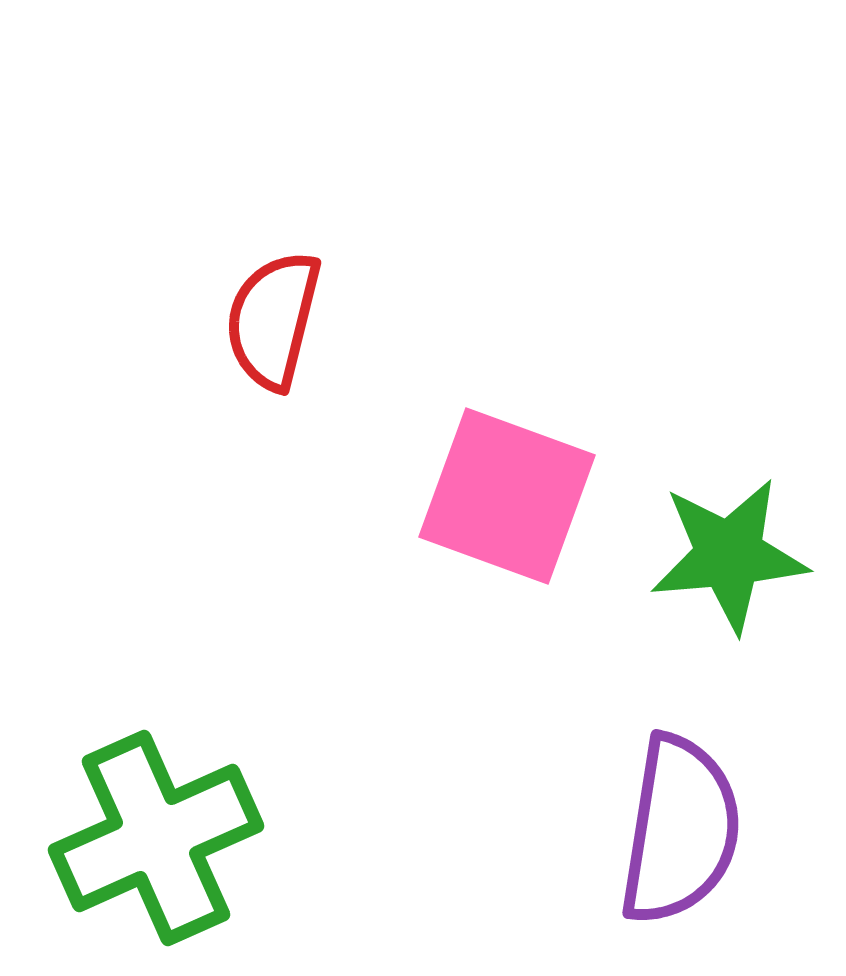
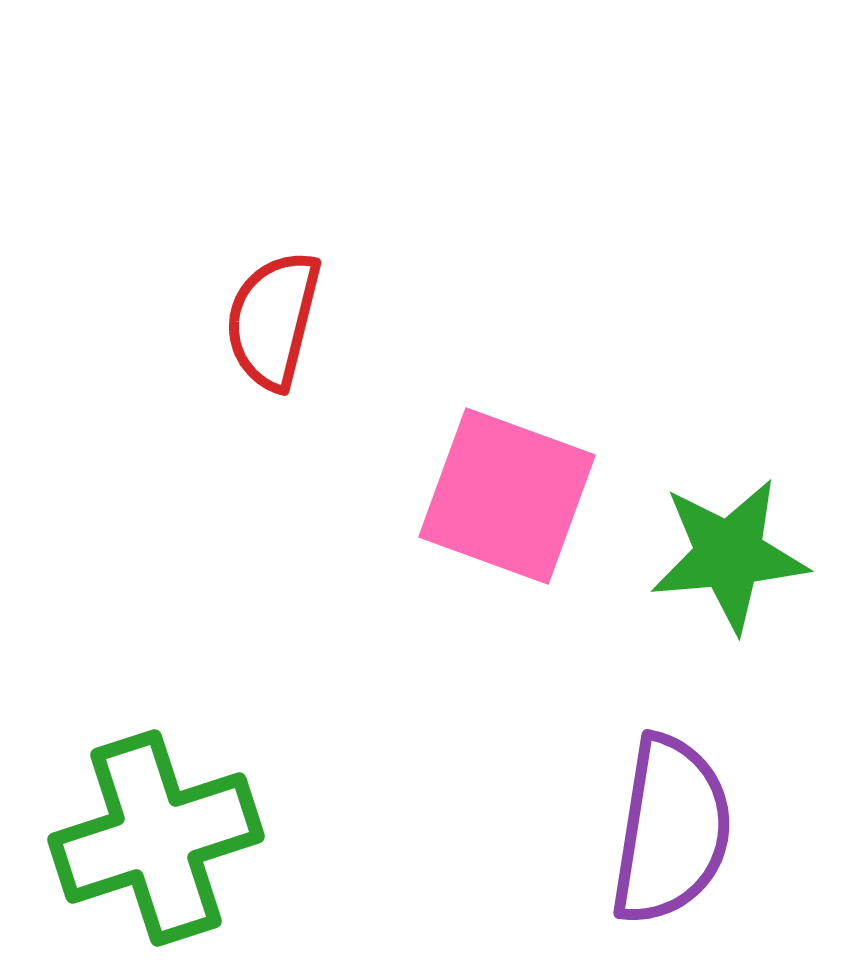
purple semicircle: moved 9 px left
green cross: rotated 6 degrees clockwise
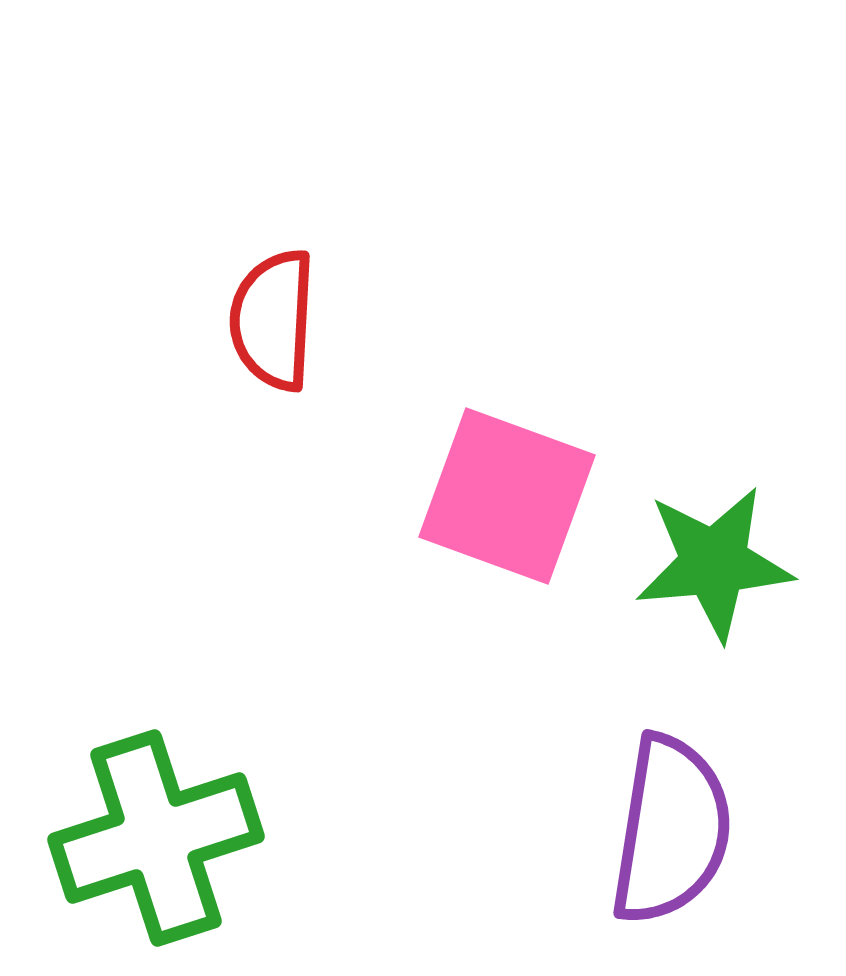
red semicircle: rotated 11 degrees counterclockwise
green star: moved 15 px left, 8 px down
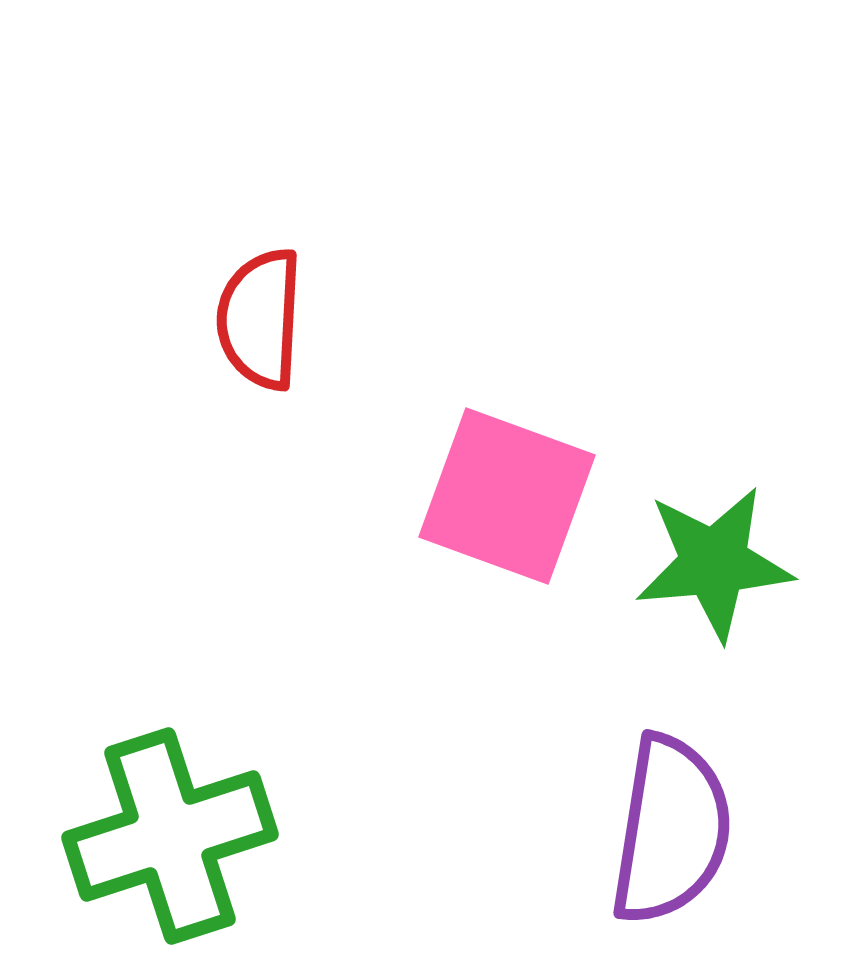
red semicircle: moved 13 px left, 1 px up
green cross: moved 14 px right, 2 px up
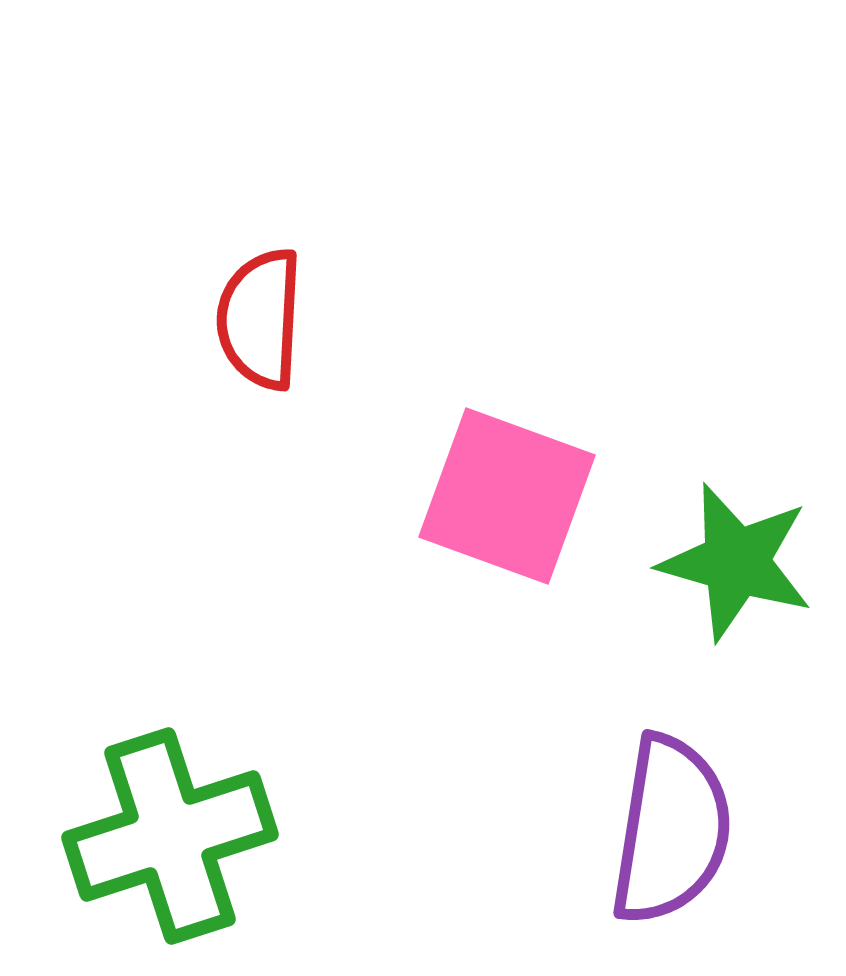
green star: moved 22 px right, 1 px up; rotated 21 degrees clockwise
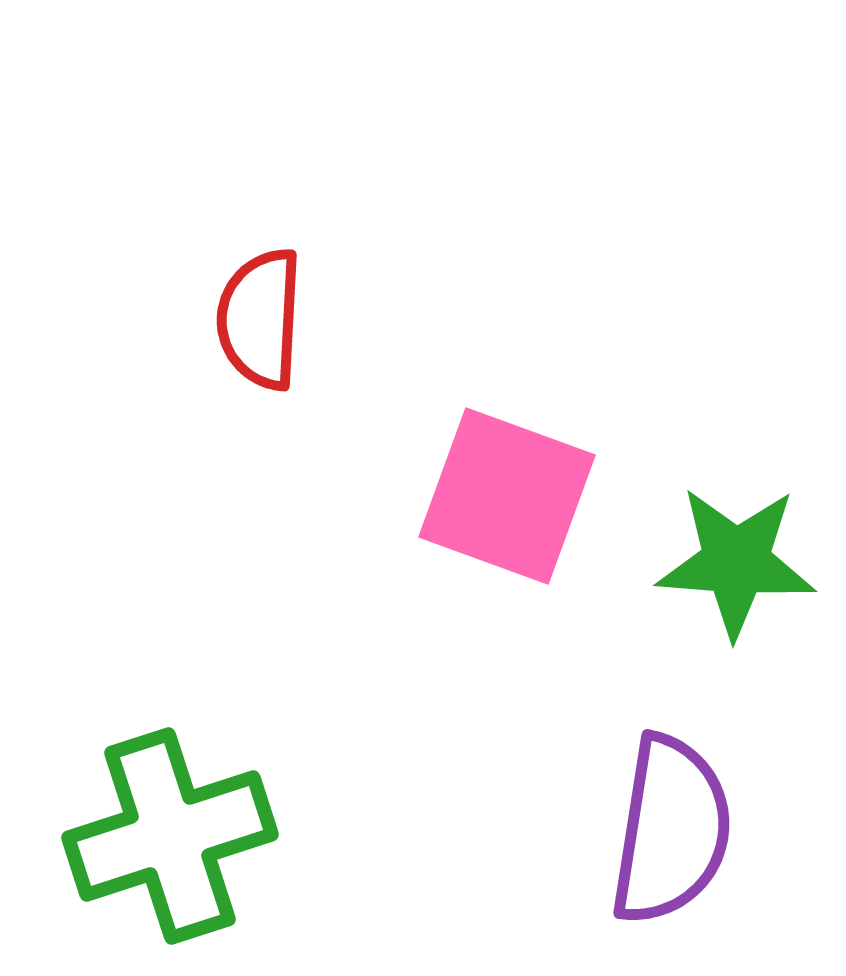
green star: rotated 12 degrees counterclockwise
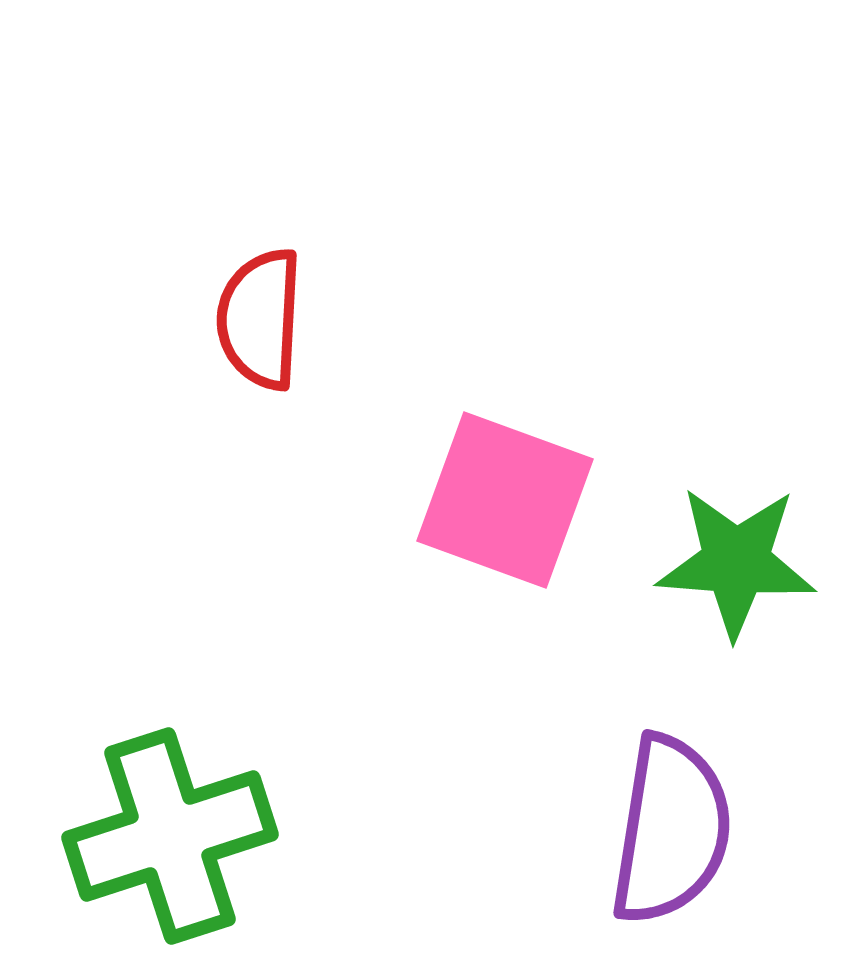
pink square: moved 2 px left, 4 px down
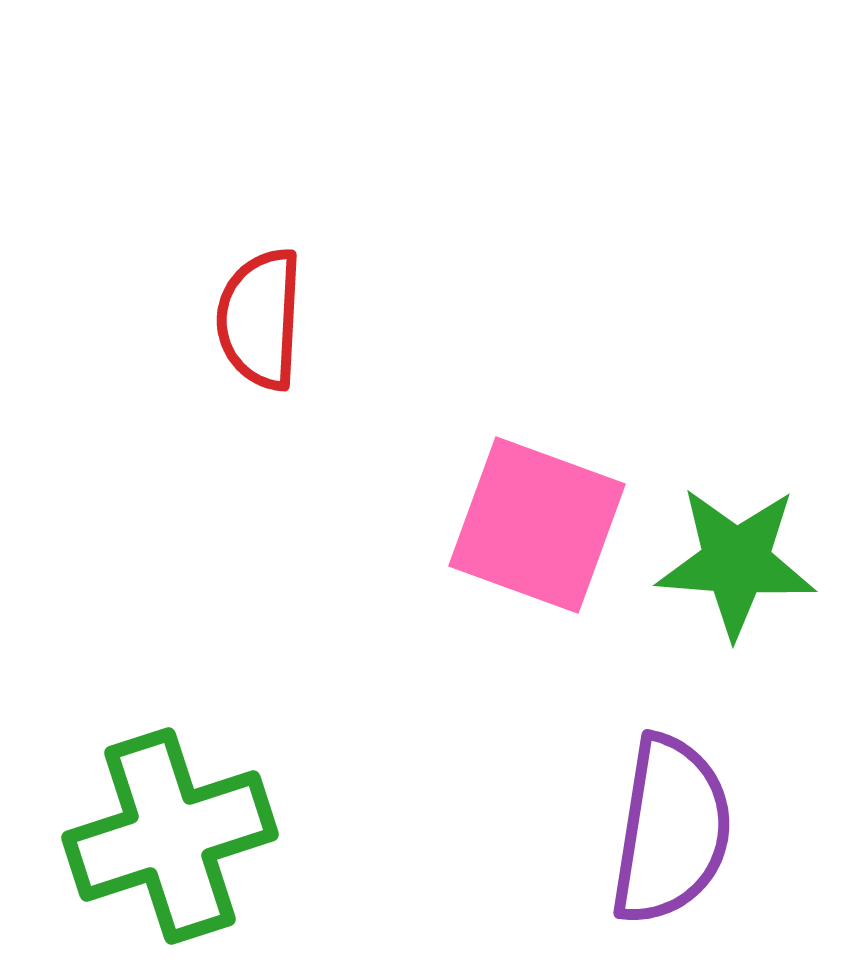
pink square: moved 32 px right, 25 px down
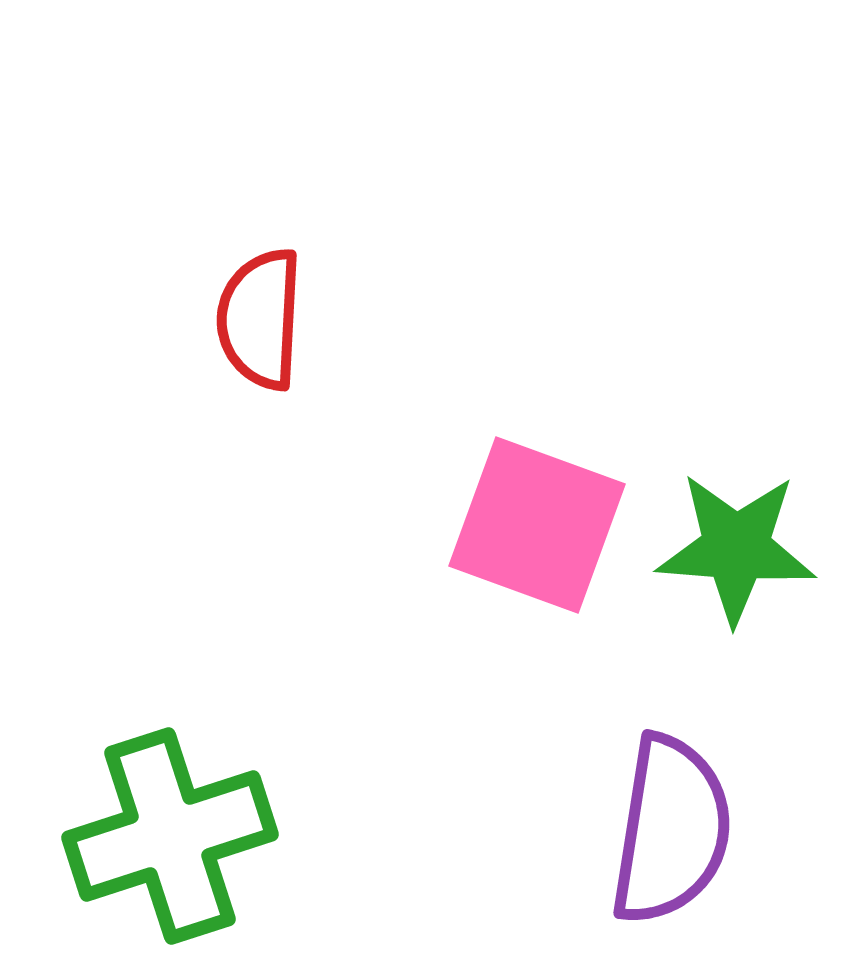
green star: moved 14 px up
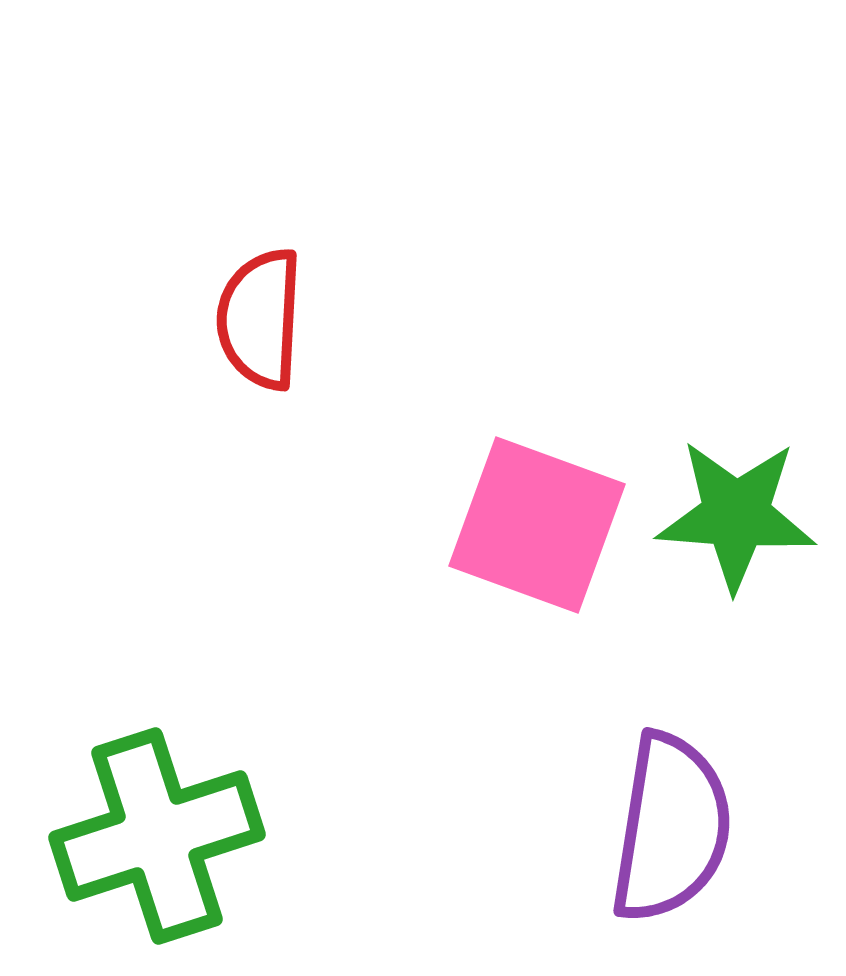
green star: moved 33 px up
purple semicircle: moved 2 px up
green cross: moved 13 px left
